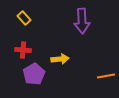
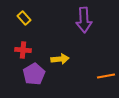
purple arrow: moved 2 px right, 1 px up
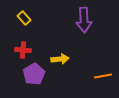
orange line: moved 3 px left
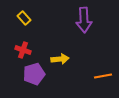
red cross: rotated 14 degrees clockwise
purple pentagon: rotated 15 degrees clockwise
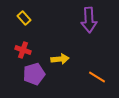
purple arrow: moved 5 px right
orange line: moved 6 px left, 1 px down; rotated 42 degrees clockwise
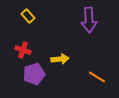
yellow rectangle: moved 4 px right, 2 px up
